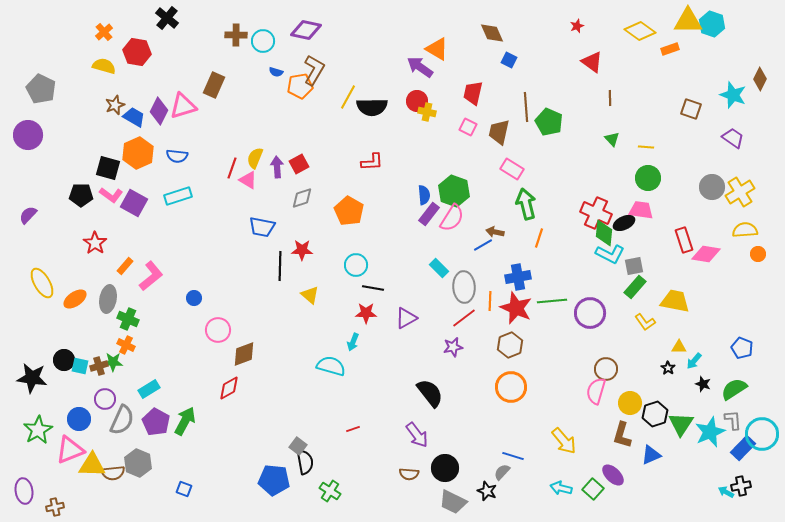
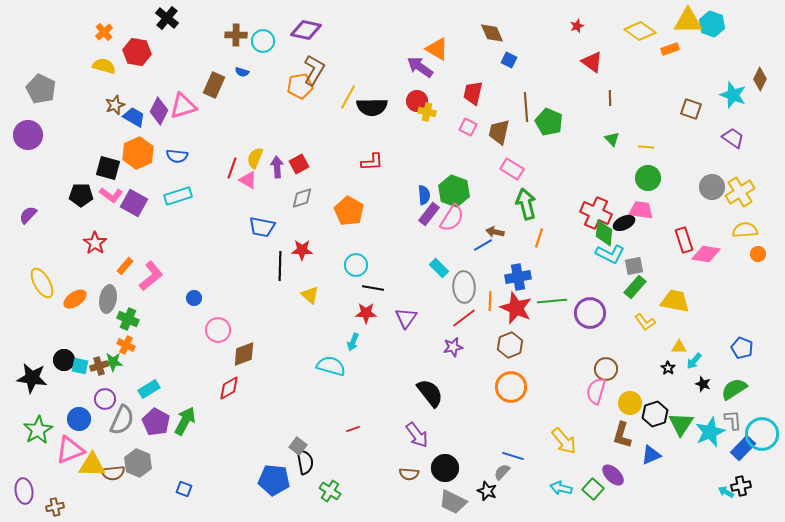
blue semicircle at (276, 72): moved 34 px left
purple triangle at (406, 318): rotated 25 degrees counterclockwise
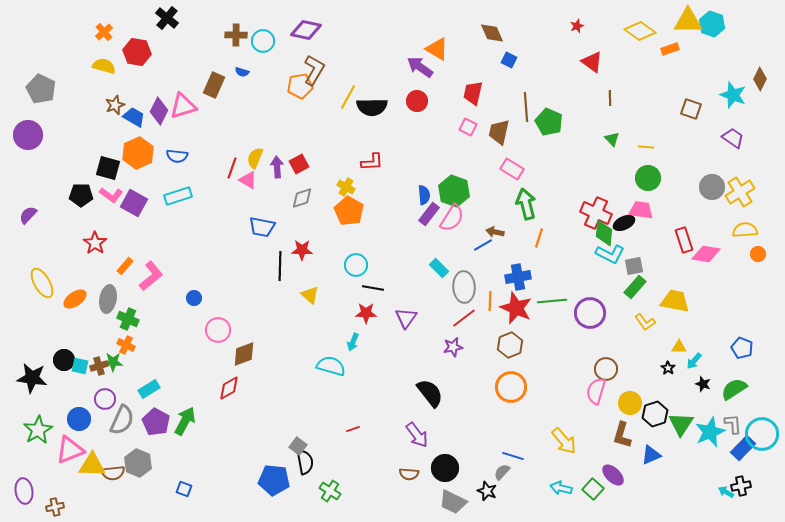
yellow cross at (427, 112): moved 81 px left, 75 px down; rotated 18 degrees clockwise
gray L-shape at (733, 420): moved 4 px down
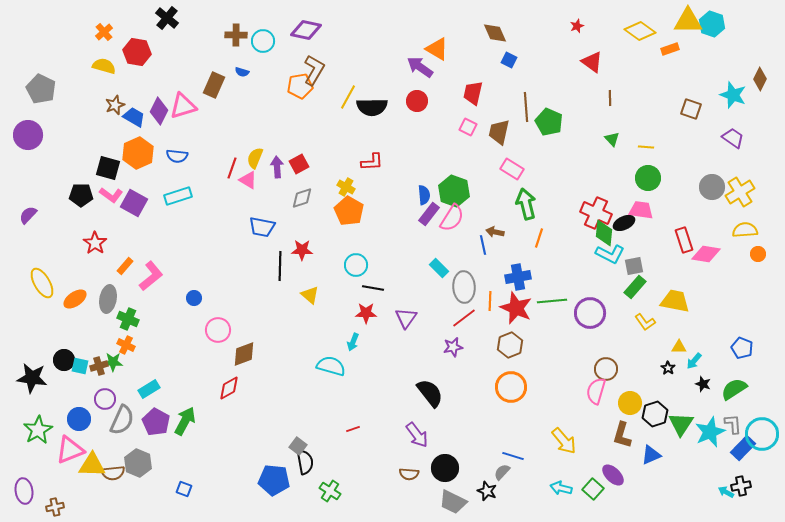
brown diamond at (492, 33): moved 3 px right
blue line at (483, 245): rotated 72 degrees counterclockwise
